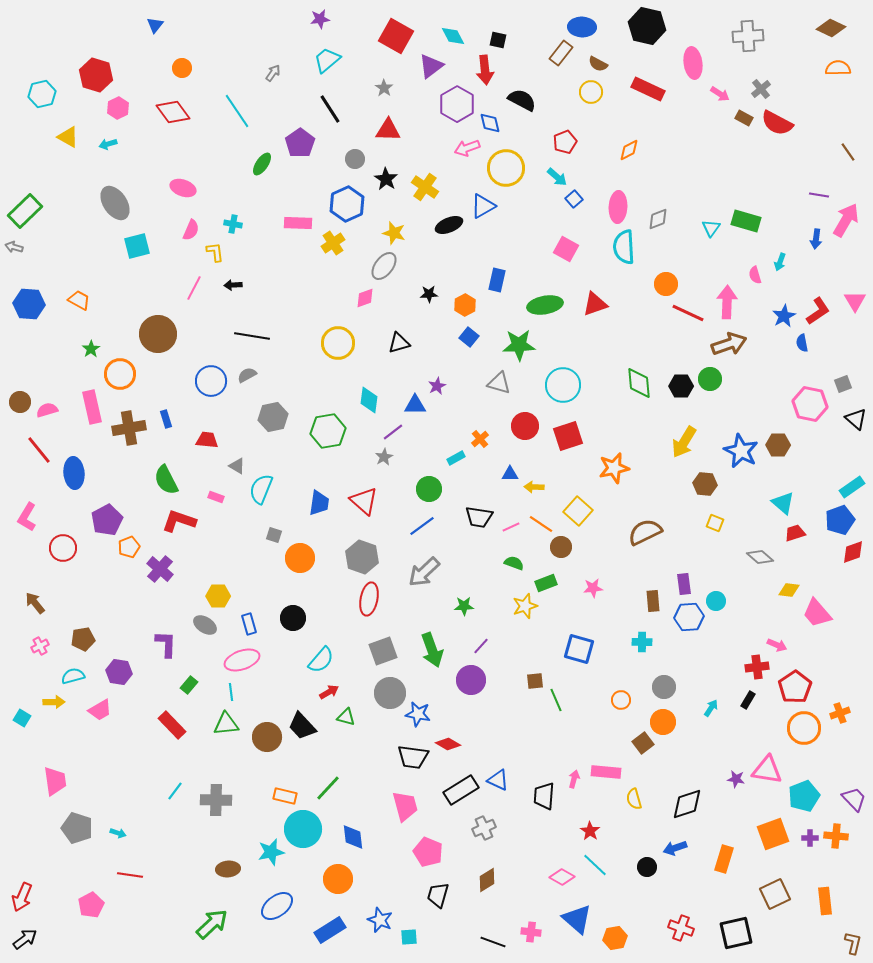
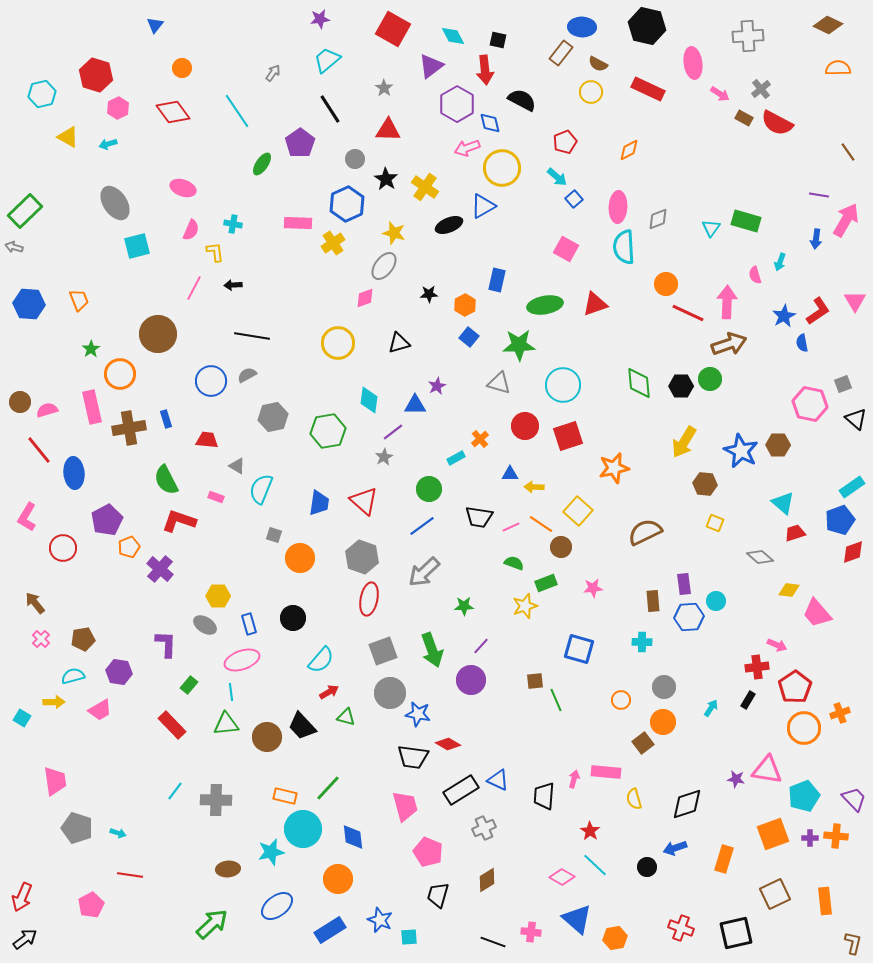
brown diamond at (831, 28): moved 3 px left, 3 px up
red square at (396, 36): moved 3 px left, 7 px up
yellow circle at (506, 168): moved 4 px left
orange trapezoid at (79, 300): rotated 40 degrees clockwise
pink cross at (40, 646): moved 1 px right, 7 px up; rotated 18 degrees counterclockwise
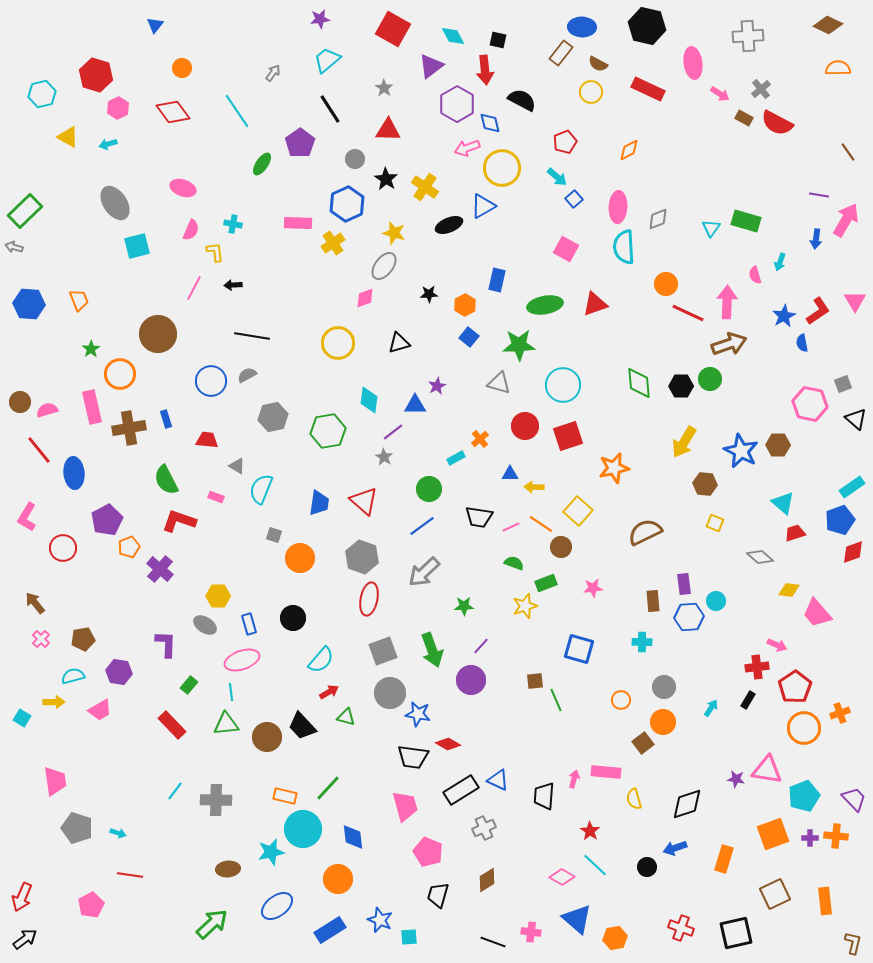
gray star at (384, 457): rotated 12 degrees counterclockwise
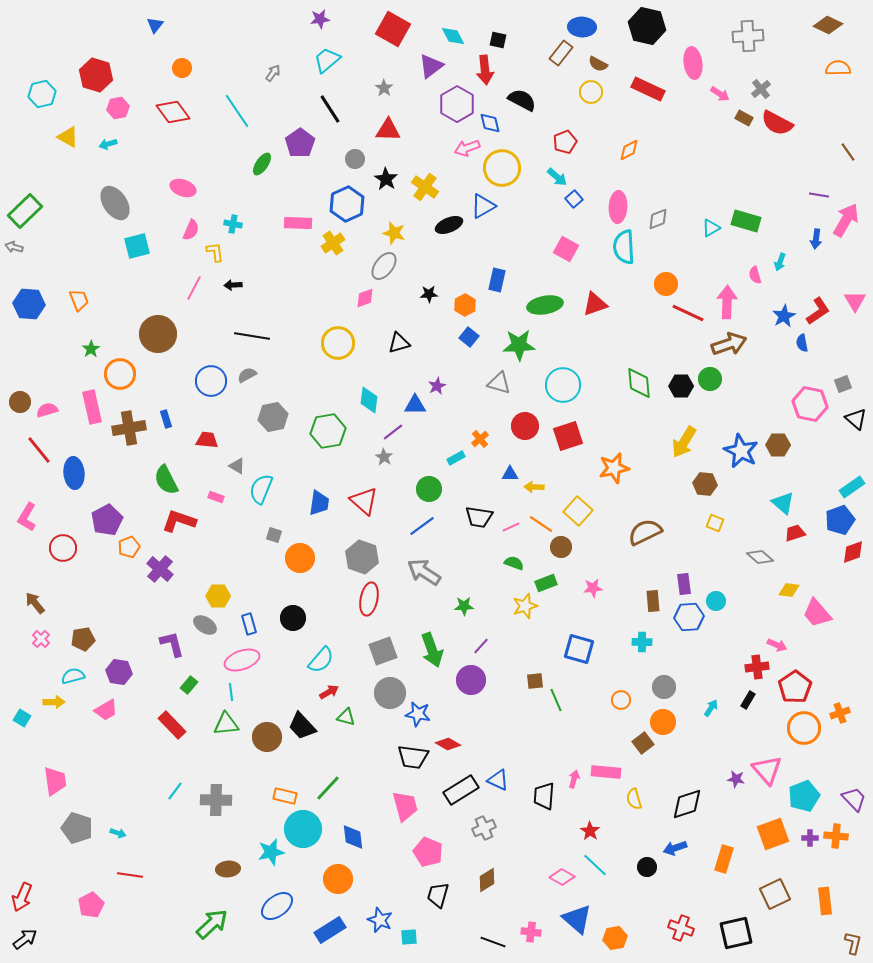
pink hexagon at (118, 108): rotated 15 degrees clockwise
cyan triangle at (711, 228): rotated 24 degrees clockwise
gray arrow at (424, 572): rotated 76 degrees clockwise
purple L-shape at (166, 644): moved 6 px right; rotated 16 degrees counterclockwise
pink trapezoid at (100, 710): moved 6 px right
pink triangle at (767, 770): rotated 40 degrees clockwise
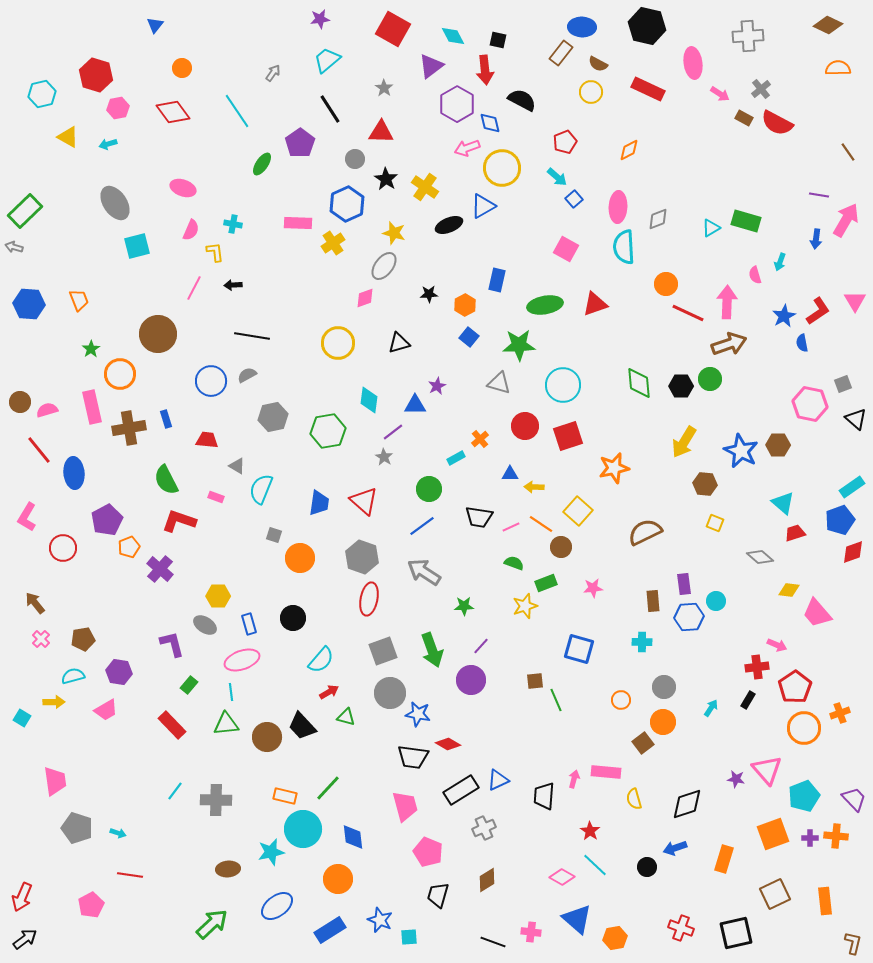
red triangle at (388, 130): moved 7 px left, 2 px down
blue triangle at (498, 780): rotated 50 degrees counterclockwise
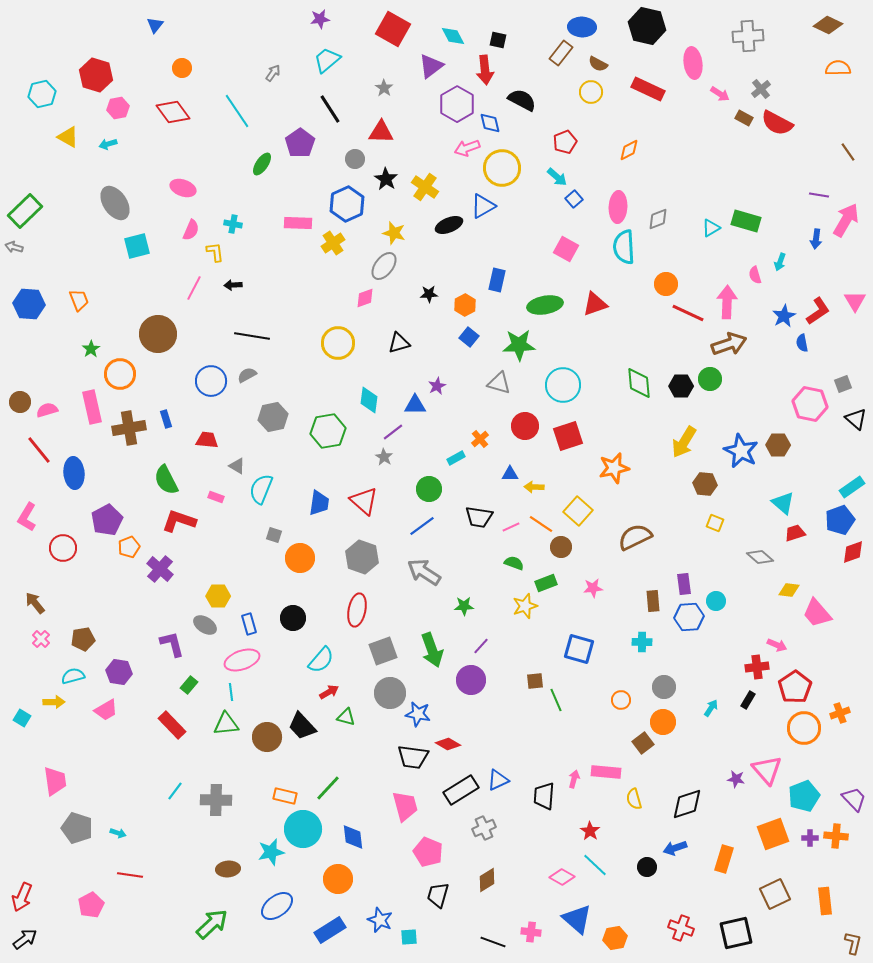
brown semicircle at (645, 532): moved 10 px left, 5 px down
red ellipse at (369, 599): moved 12 px left, 11 px down
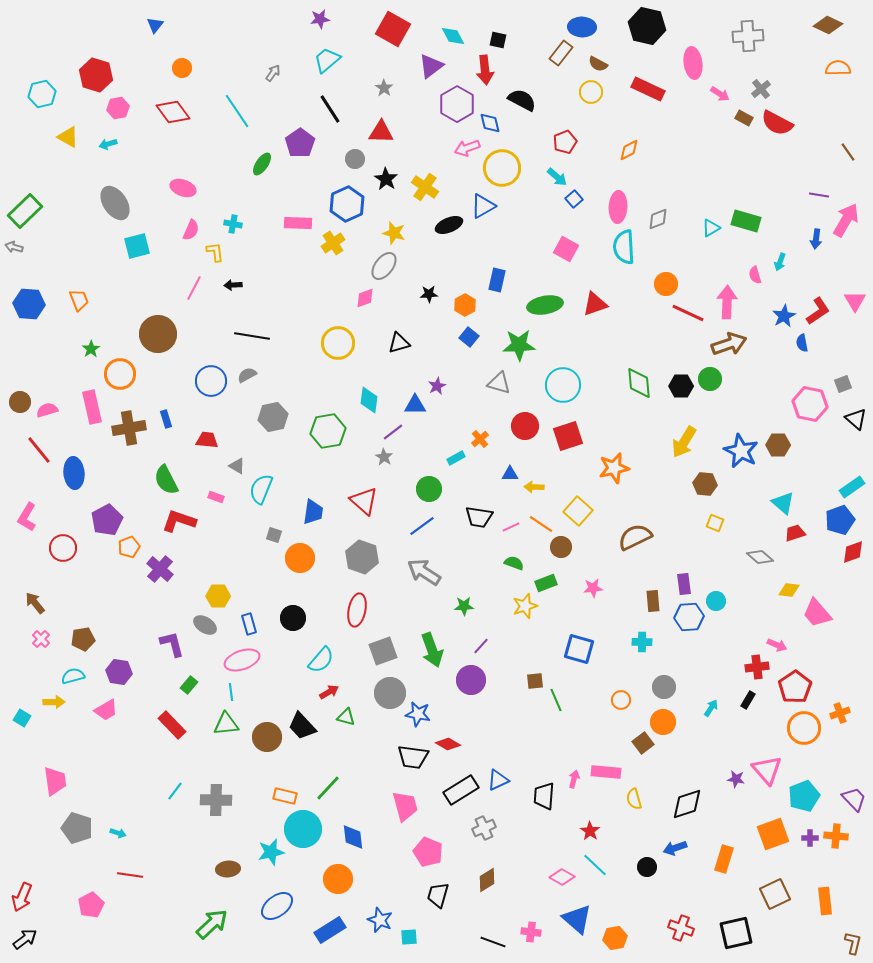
blue trapezoid at (319, 503): moved 6 px left, 9 px down
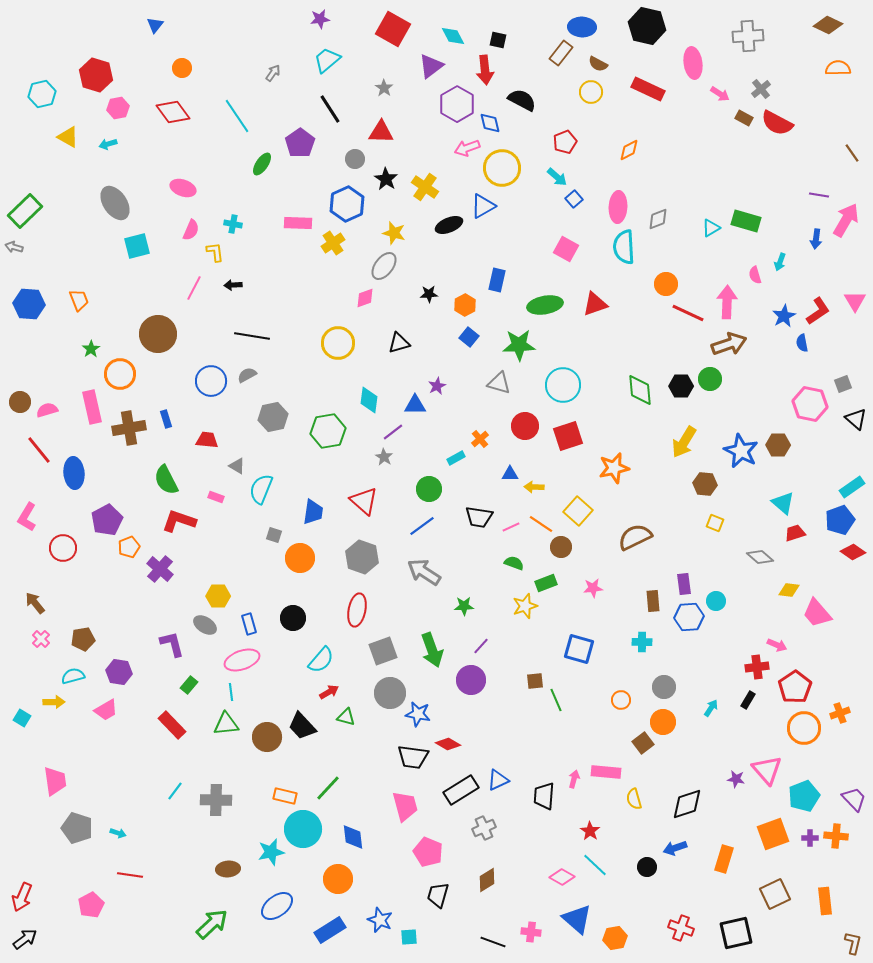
cyan line at (237, 111): moved 5 px down
brown line at (848, 152): moved 4 px right, 1 px down
green diamond at (639, 383): moved 1 px right, 7 px down
red diamond at (853, 552): rotated 55 degrees clockwise
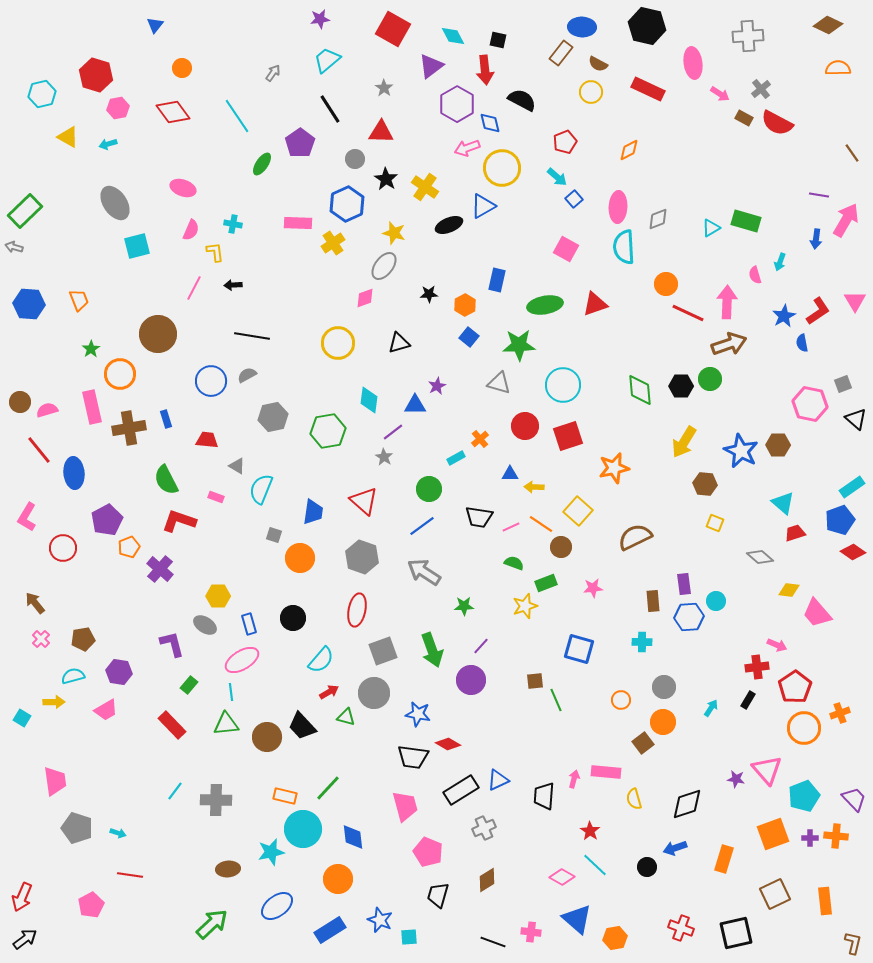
pink ellipse at (242, 660): rotated 12 degrees counterclockwise
gray circle at (390, 693): moved 16 px left
